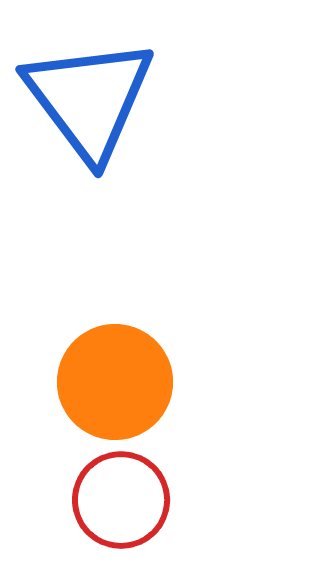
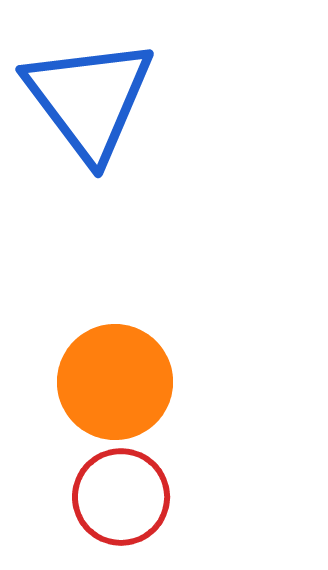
red circle: moved 3 px up
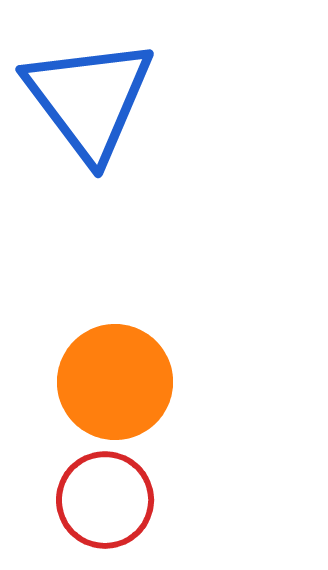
red circle: moved 16 px left, 3 px down
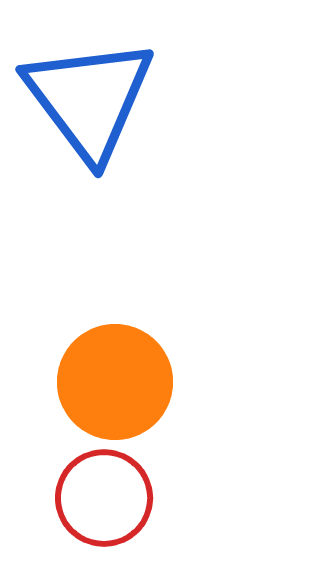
red circle: moved 1 px left, 2 px up
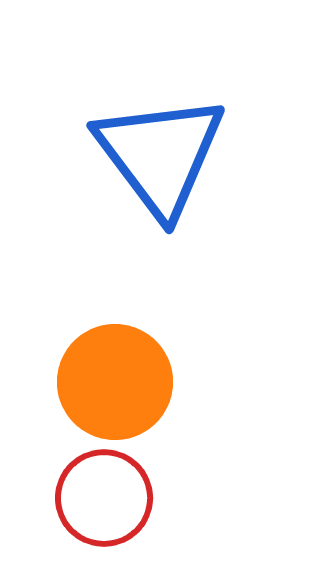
blue triangle: moved 71 px right, 56 px down
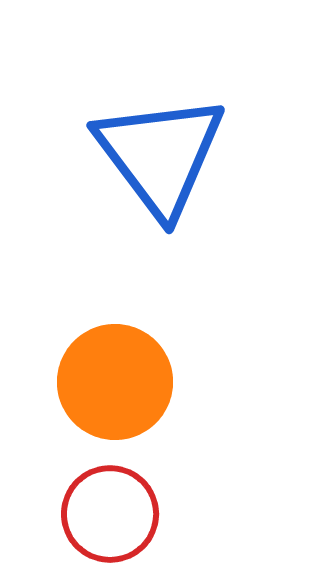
red circle: moved 6 px right, 16 px down
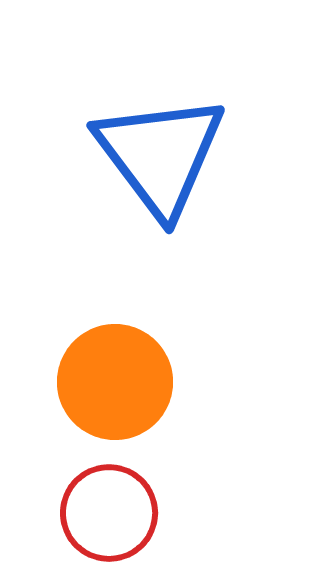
red circle: moved 1 px left, 1 px up
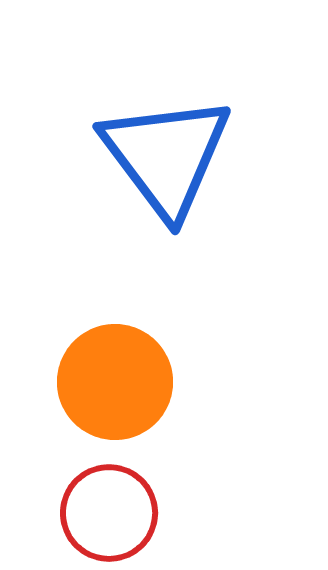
blue triangle: moved 6 px right, 1 px down
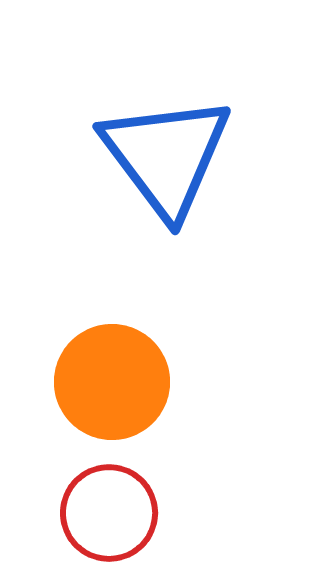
orange circle: moved 3 px left
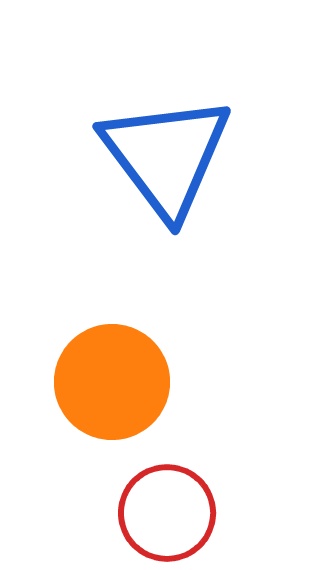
red circle: moved 58 px right
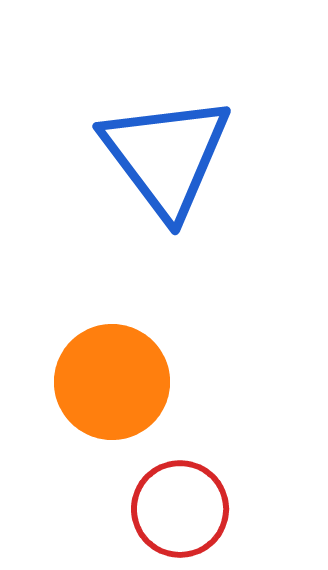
red circle: moved 13 px right, 4 px up
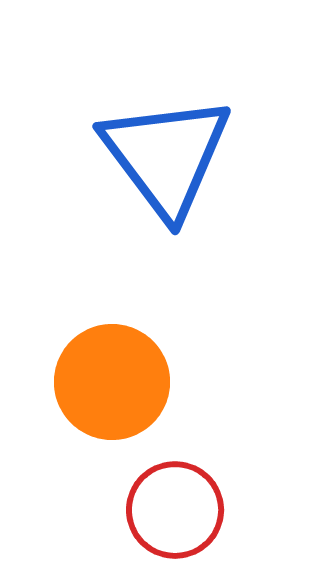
red circle: moved 5 px left, 1 px down
